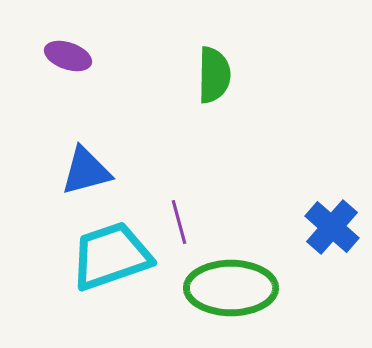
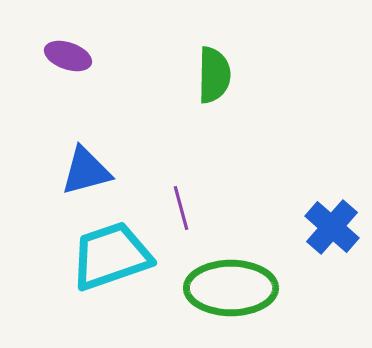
purple line: moved 2 px right, 14 px up
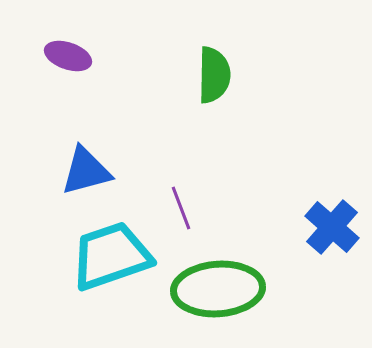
purple line: rotated 6 degrees counterclockwise
green ellipse: moved 13 px left, 1 px down; rotated 4 degrees counterclockwise
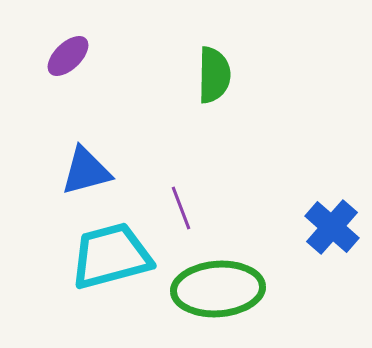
purple ellipse: rotated 63 degrees counterclockwise
cyan trapezoid: rotated 4 degrees clockwise
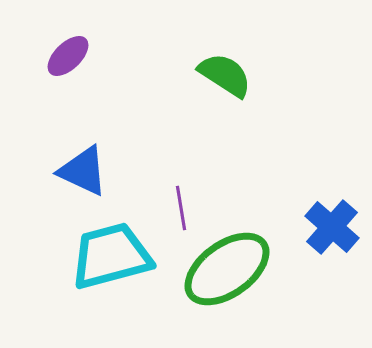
green semicircle: moved 11 px right; rotated 58 degrees counterclockwise
blue triangle: moved 3 px left; rotated 40 degrees clockwise
purple line: rotated 12 degrees clockwise
green ellipse: moved 9 px right, 20 px up; rotated 32 degrees counterclockwise
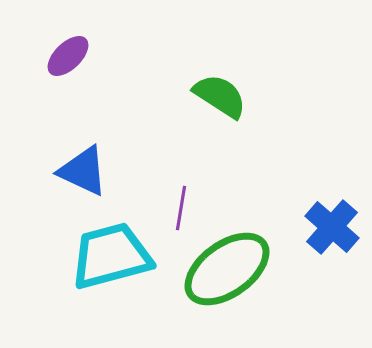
green semicircle: moved 5 px left, 21 px down
purple line: rotated 18 degrees clockwise
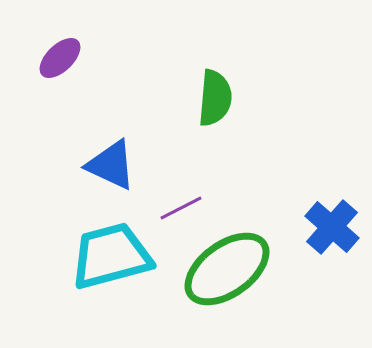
purple ellipse: moved 8 px left, 2 px down
green semicircle: moved 5 px left, 2 px down; rotated 62 degrees clockwise
blue triangle: moved 28 px right, 6 px up
purple line: rotated 54 degrees clockwise
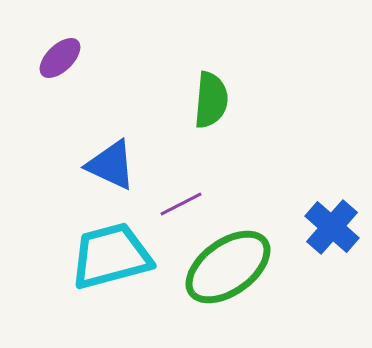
green semicircle: moved 4 px left, 2 px down
purple line: moved 4 px up
green ellipse: moved 1 px right, 2 px up
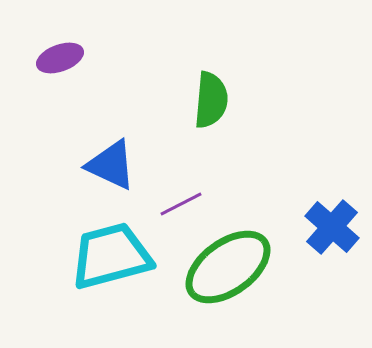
purple ellipse: rotated 24 degrees clockwise
